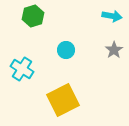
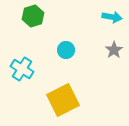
cyan arrow: moved 1 px down
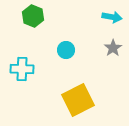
green hexagon: rotated 20 degrees counterclockwise
gray star: moved 1 px left, 2 px up
cyan cross: rotated 30 degrees counterclockwise
yellow square: moved 15 px right
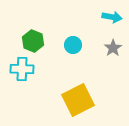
green hexagon: moved 25 px down
cyan circle: moved 7 px right, 5 px up
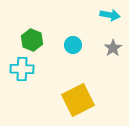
cyan arrow: moved 2 px left, 2 px up
green hexagon: moved 1 px left, 1 px up
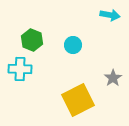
gray star: moved 30 px down
cyan cross: moved 2 px left
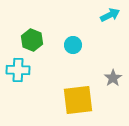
cyan arrow: rotated 36 degrees counterclockwise
cyan cross: moved 2 px left, 1 px down
yellow square: rotated 20 degrees clockwise
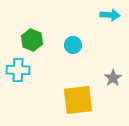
cyan arrow: rotated 30 degrees clockwise
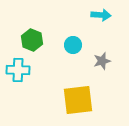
cyan arrow: moved 9 px left
gray star: moved 11 px left, 17 px up; rotated 18 degrees clockwise
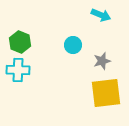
cyan arrow: rotated 18 degrees clockwise
green hexagon: moved 12 px left, 2 px down
yellow square: moved 28 px right, 7 px up
